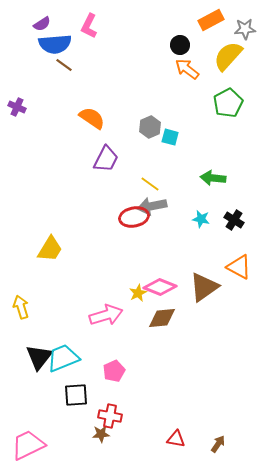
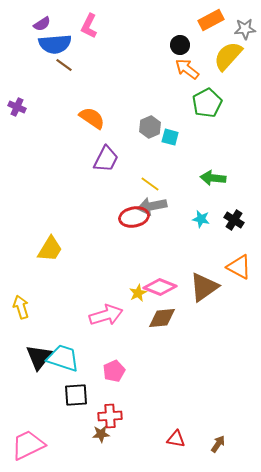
green pentagon: moved 21 px left
cyan trapezoid: rotated 40 degrees clockwise
red cross: rotated 15 degrees counterclockwise
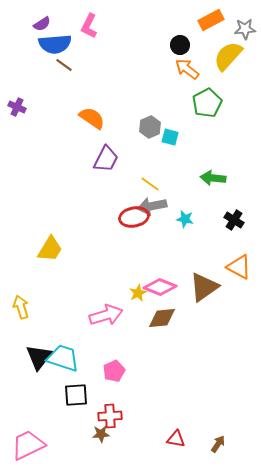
cyan star: moved 16 px left
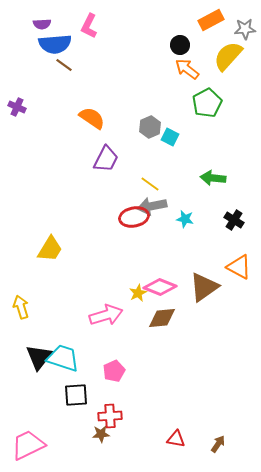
purple semicircle: rotated 30 degrees clockwise
cyan square: rotated 12 degrees clockwise
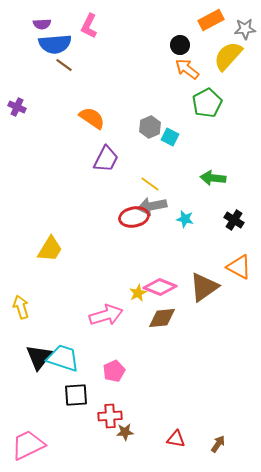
brown star: moved 24 px right, 2 px up
